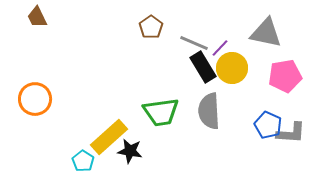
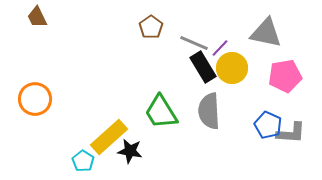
green trapezoid: rotated 66 degrees clockwise
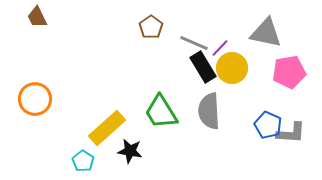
pink pentagon: moved 4 px right, 4 px up
yellow rectangle: moved 2 px left, 9 px up
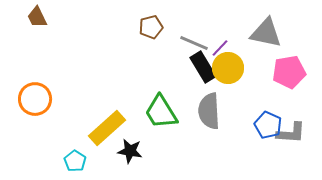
brown pentagon: rotated 20 degrees clockwise
yellow circle: moved 4 px left
cyan pentagon: moved 8 px left
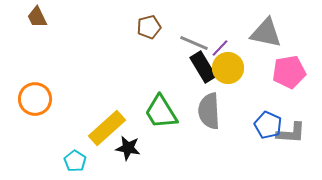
brown pentagon: moved 2 px left
black star: moved 2 px left, 3 px up
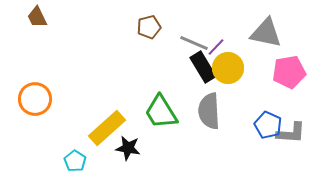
purple line: moved 4 px left, 1 px up
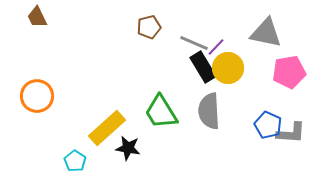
orange circle: moved 2 px right, 3 px up
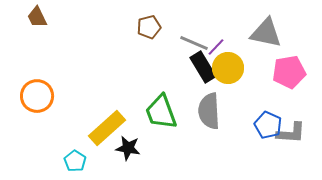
green trapezoid: rotated 12 degrees clockwise
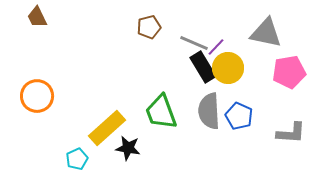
blue pentagon: moved 29 px left, 9 px up
cyan pentagon: moved 2 px right, 2 px up; rotated 15 degrees clockwise
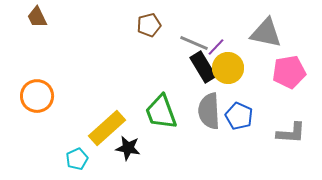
brown pentagon: moved 2 px up
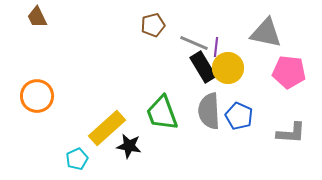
brown pentagon: moved 4 px right
purple line: rotated 36 degrees counterclockwise
pink pentagon: rotated 16 degrees clockwise
green trapezoid: moved 1 px right, 1 px down
black star: moved 1 px right, 2 px up
